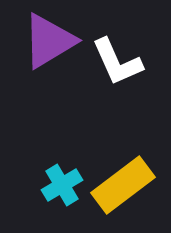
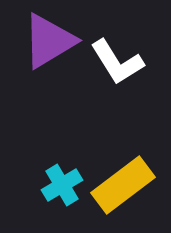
white L-shape: rotated 8 degrees counterclockwise
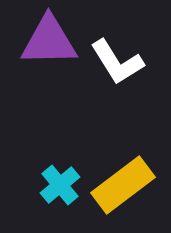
purple triangle: rotated 30 degrees clockwise
cyan cross: moved 2 px left; rotated 9 degrees counterclockwise
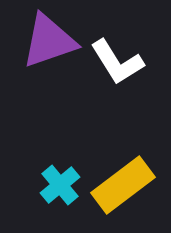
purple triangle: rotated 18 degrees counterclockwise
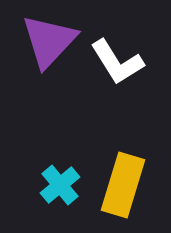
purple triangle: rotated 28 degrees counterclockwise
yellow rectangle: rotated 36 degrees counterclockwise
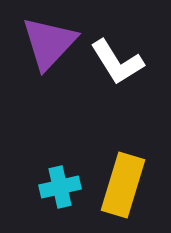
purple triangle: moved 2 px down
cyan cross: moved 2 px down; rotated 27 degrees clockwise
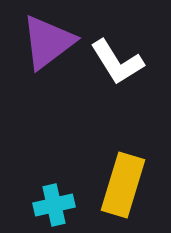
purple triangle: moved 1 px left, 1 px up; rotated 10 degrees clockwise
cyan cross: moved 6 px left, 18 px down
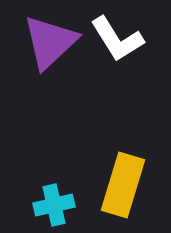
purple triangle: moved 2 px right; rotated 6 degrees counterclockwise
white L-shape: moved 23 px up
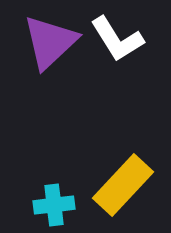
yellow rectangle: rotated 26 degrees clockwise
cyan cross: rotated 6 degrees clockwise
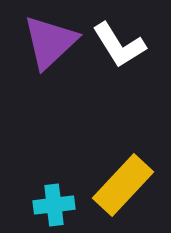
white L-shape: moved 2 px right, 6 px down
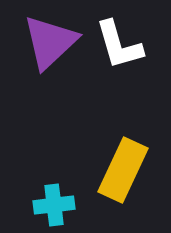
white L-shape: rotated 16 degrees clockwise
yellow rectangle: moved 15 px up; rotated 18 degrees counterclockwise
